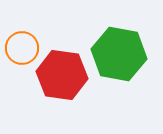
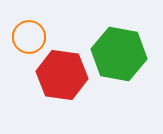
orange circle: moved 7 px right, 11 px up
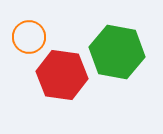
green hexagon: moved 2 px left, 2 px up
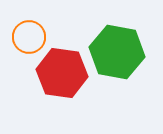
red hexagon: moved 2 px up
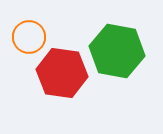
green hexagon: moved 1 px up
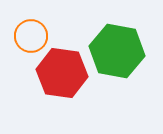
orange circle: moved 2 px right, 1 px up
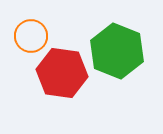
green hexagon: rotated 12 degrees clockwise
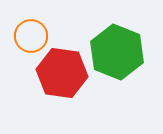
green hexagon: moved 1 px down
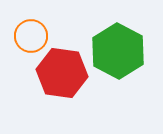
green hexagon: moved 1 px right, 1 px up; rotated 6 degrees clockwise
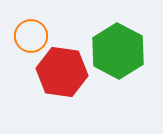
red hexagon: moved 1 px up
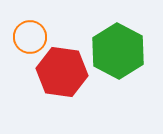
orange circle: moved 1 px left, 1 px down
